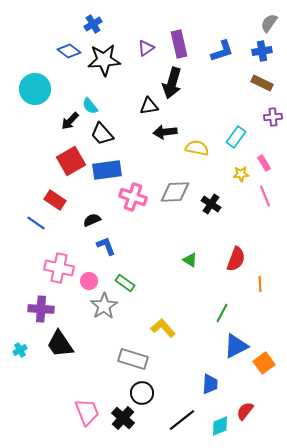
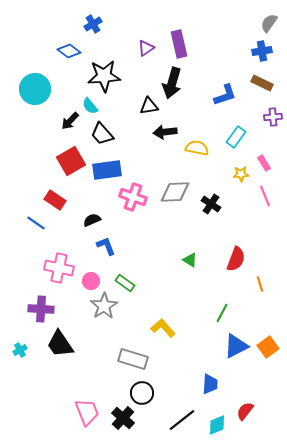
blue L-shape at (222, 51): moved 3 px right, 44 px down
black star at (104, 60): moved 16 px down
pink circle at (89, 281): moved 2 px right
orange line at (260, 284): rotated 14 degrees counterclockwise
orange square at (264, 363): moved 4 px right, 16 px up
cyan diamond at (220, 426): moved 3 px left, 1 px up
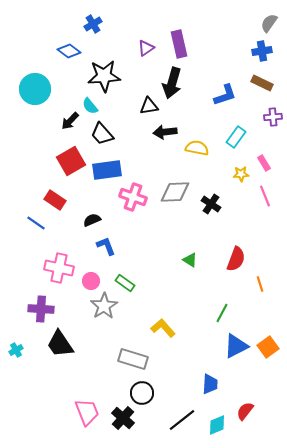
cyan cross at (20, 350): moved 4 px left
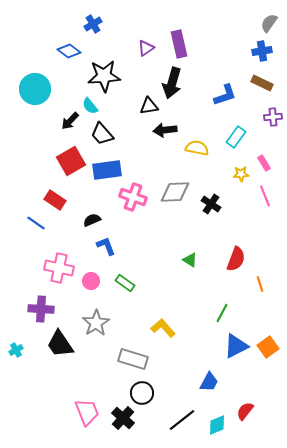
black arrow at (165, 132): moved 2 px up
gray star at (104, 306): moved 8 px left, 17 px down
blue trapezoid at (210, 384): moved 1 px left, 2 px up; rotated 25 degrees clockwise
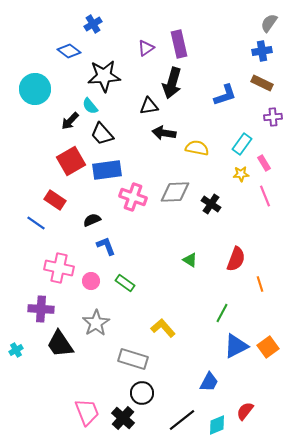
black arrow at (165, 130): moved 1 px left, 3 px down; rotated 15 degrees clockwise
cyan rectangle at (236, 137): moved 6 px right, 7 px down
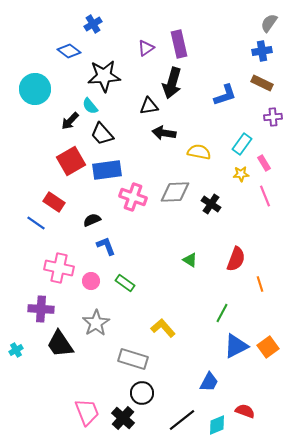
yellow semicircle at (197, 148): moved 2 px right, 4 px down
red rectangle at (55, 200): moved 1 px left, 2 px down
red semicircle at (245, 411): rotated 72 degrees clockwise
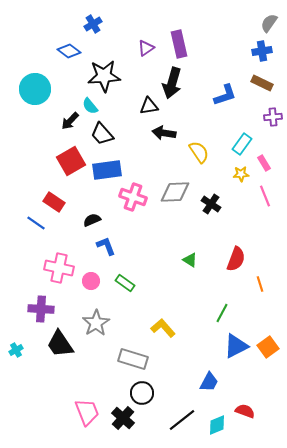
yellow semicircle at (199, 152): rotated 45 degrees clockwise
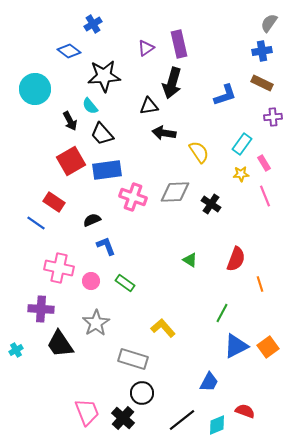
black arrow at (70, 121): rotated 72 degrees counterclockwise
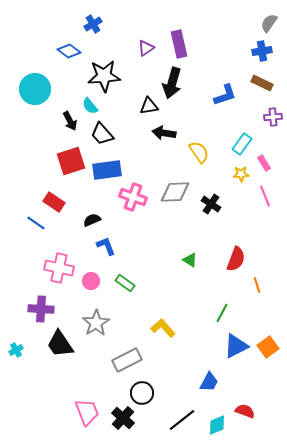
red square at (71, 161): rotated 12 degrees clockwise
orange line at (260, 284): moved 3 px left, 1 px down
gray rectangle at (133, 359): moved 6 px left, 1 px down; rotated 44 degrees counterclockwise
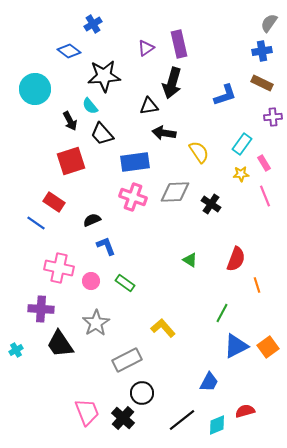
blue rectangle at (107, 170): moved 28 px right, 8 px up
red semicircle at (245, 411): rotated 36 degrees counterclockwise
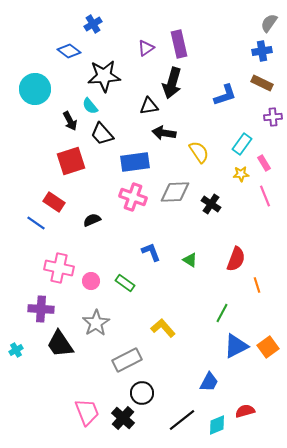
blue L-shape at (106, 246): moved 45 px right, 6 px down
